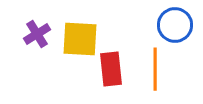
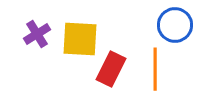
red rectangle: rotated 32 degrees clockwise
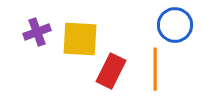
purple cross: moved 2 px up; rotated 12 degrees clockwise
red rectangle: moved 2 px down
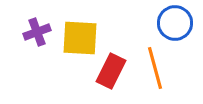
blue circle: moved 2 px up
yellow square: moved 1 px up
orange line: moved 1 px up; rotated 15 degrees counterclockwise
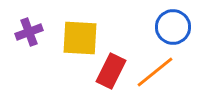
blue circle: moved 2 px left, 4 px down
purple cross: moved 8 px left
orange line: moved 4 px down; rotated 66 degrees clockwise
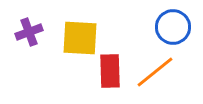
red rectangle: moved 1 px left; rotated 28 degrees counterclockwise
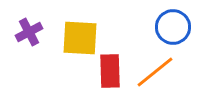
purple cross: rotated 8 degrees counterclockwise
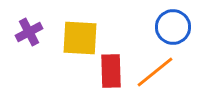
red rectangle: moved 1 px right
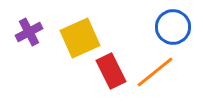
yellow square: rotated 27 degrees counterclockwise
red rectangle: rotated 24 degrees counterclockwise
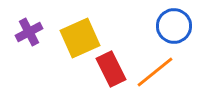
blue circle: moved 1 px right, 1 px up
red rectangle: moved 2 px up
